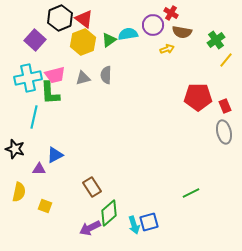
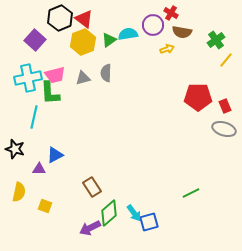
gray semicircle: moved 2 px up
gray ellipse: moved 3 px up; rotated 60 degrees counterclockwise
cyan arrow: moved 12 px up; rotated 18 degrees counterclockwise
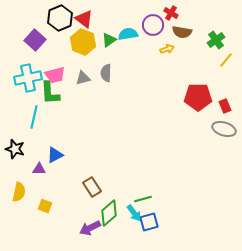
yellow hexagon: rotated 20 degrees counterclockwise
green line: moved 48 px left, 6 px down; rotated 12 degrees clockwise
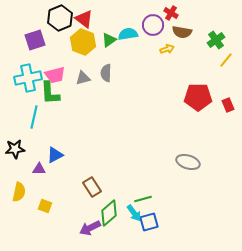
purple square: rotated 30 degrees clockwise
red rectangle: moved 3 px right, 1 px up
gray ellipse: moved 36 px left, 33 px down
black star: rotated 24 degrees counterclockwise
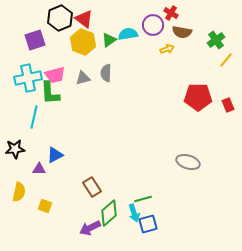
cyan arrow: rotated 18 degrees clockwise
blue square: moved 1 px left, 2 px down
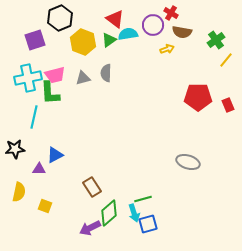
red triangle: moved 31 px right
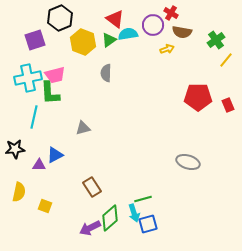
gray triangle: moved 50 px down
purple triangle: moved 4 px up
green diamond: moved 1 px right, 5 px down
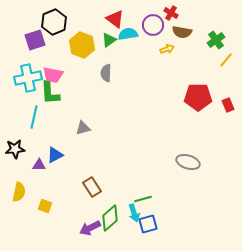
black hexagon: moved 6 px left, 4 px down
yellow hexagon: moved 1 px left, 3 px down
pink trapezoid: moved 2 px left; rotated 25 degrees clockwise
